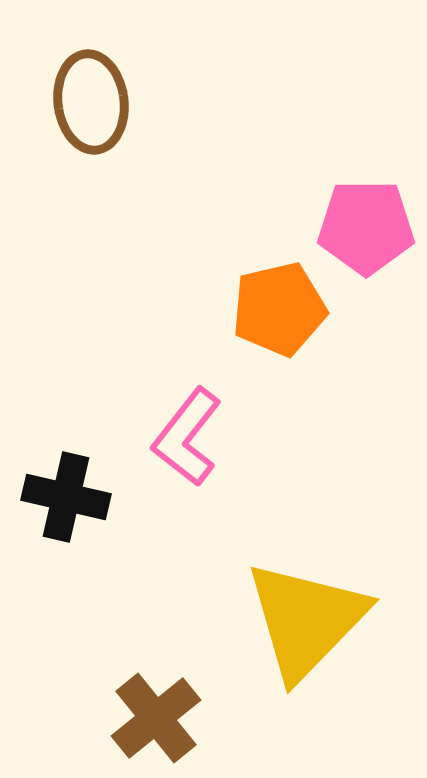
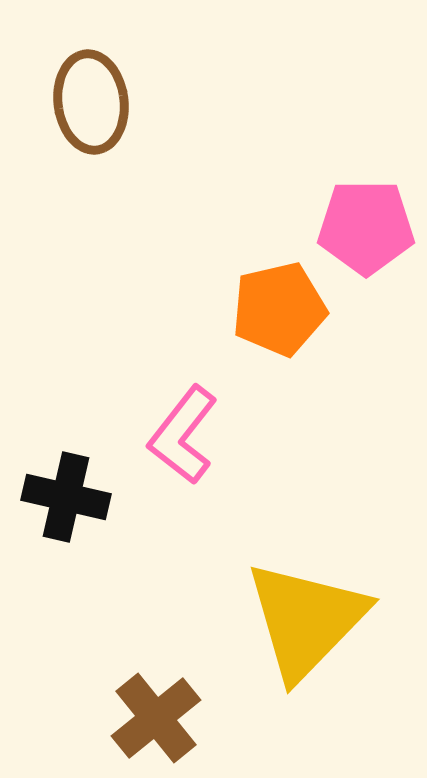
pink L-shape: moved 4 px left, 2 px up
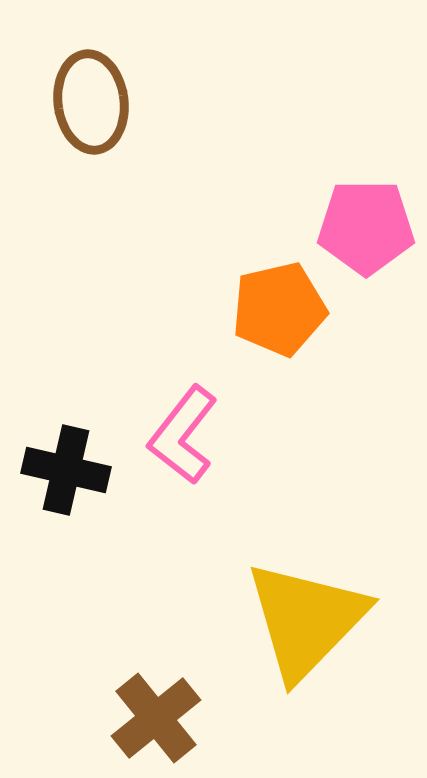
black cross: moved 27 px up
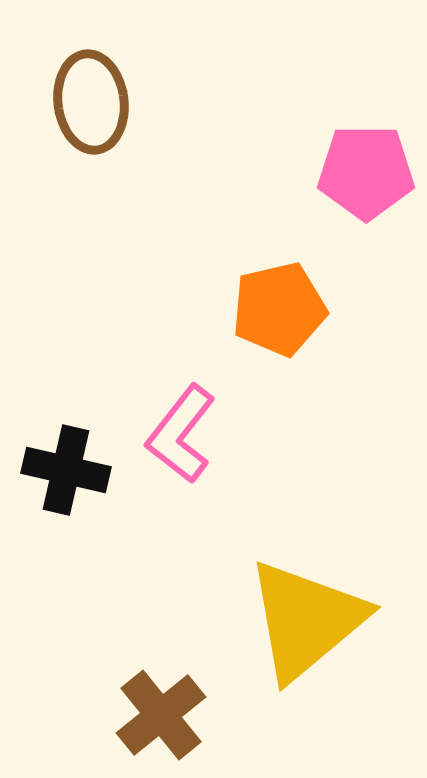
pink pentagon: moved 55 px up
pink L-shape: moved 2 px left, 1 px up
yellow triangle: rotated 6 degrees clockwise
brown cross: moved 5 px right, 3 px up
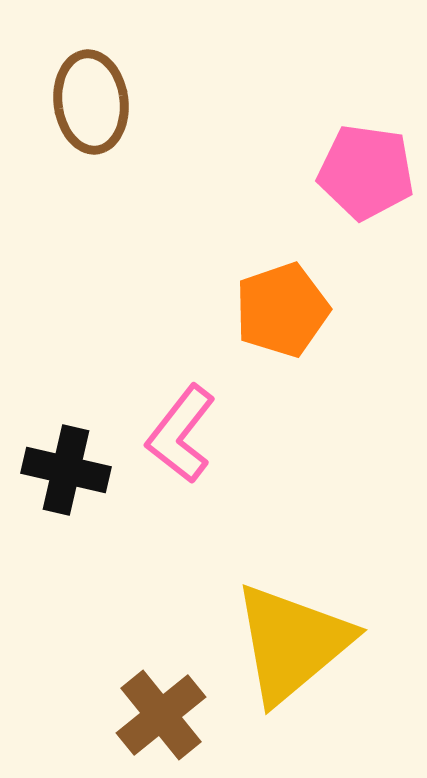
pink pentagon: rotated 8 degrees clockwise
orange pentagon: moved 3 px right, 1 px down; rotated 6 degrees counterclockwise
yellow triangle: moved 14 px left, 23 px down
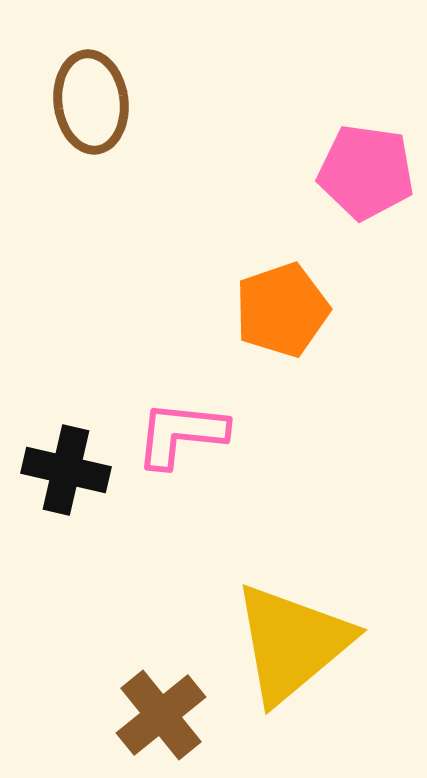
pink L-shape: rotated 58 degrees clockwise
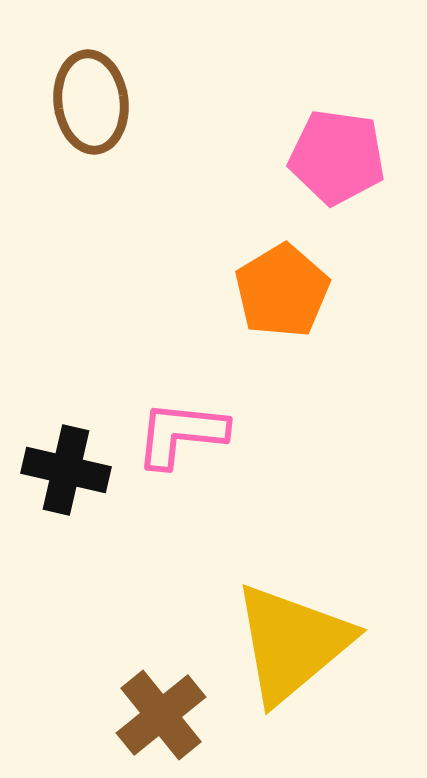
pink pentagon: moved 29 px left, 15 px up
orange pentagon: moved 19 px up; rotated 12 degrees counterclockwise
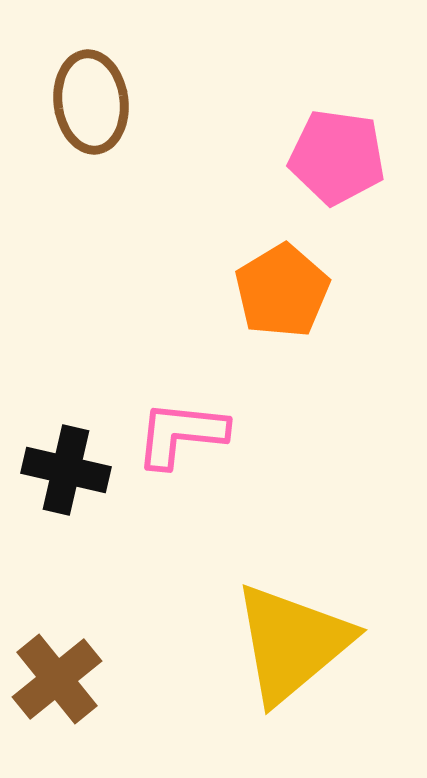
brown cross: moved 104 px left, 36 px up
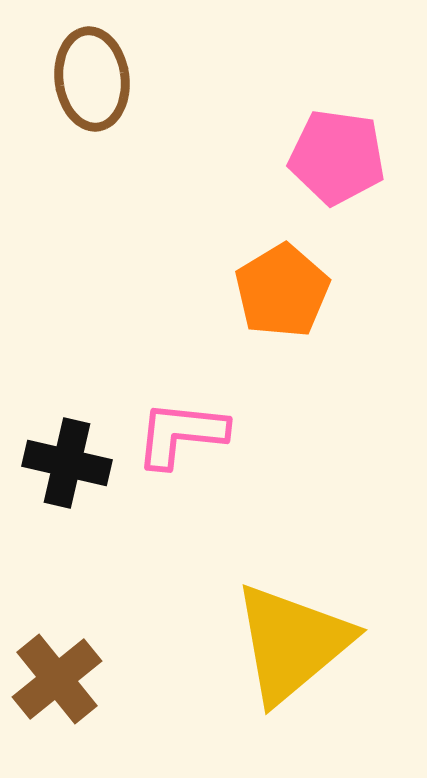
brown ellipse: moved 1 px right, 23 px up
black cross: moved 1 px right, 7 px up
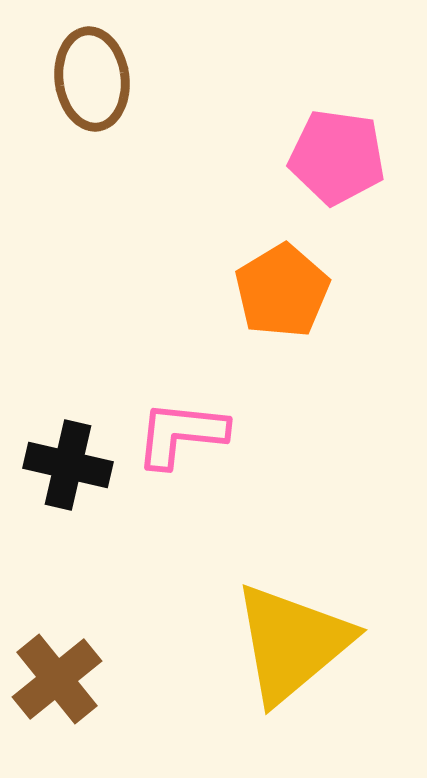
black cross: moved 1 px right, 2 px down
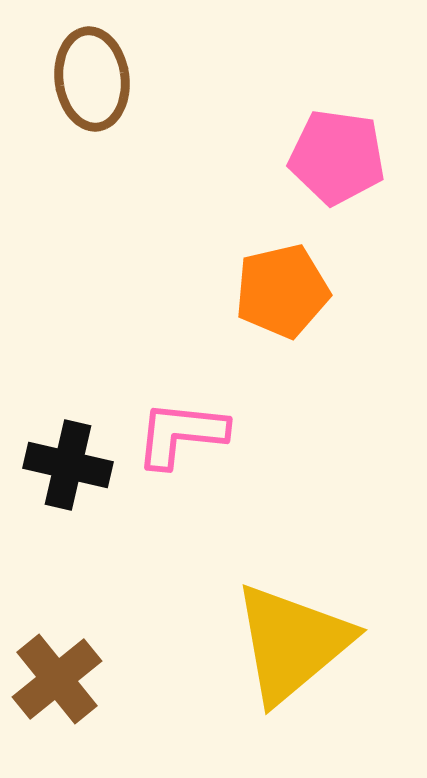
orange pentagon: rotated 18 degrees clockwise
